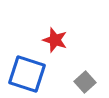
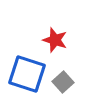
gray square: moved 22 px left
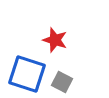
gray square: moved 1 px left; rotated 20 degrees counterclockwise
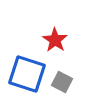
red star: rotated 15 degrees clockwise
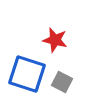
red star: rotated 20 degrees counterclockwise
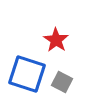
red star: moved 1 px right; rotated 20 degrees clockwise
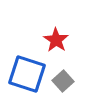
gray square: moved 1 px right, 1 px up; rotated 20 degrees clockwise
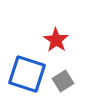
gray square: rotated 10 degrees clockwise
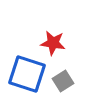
red star: moved 3 px left, 3 px down; rotated 25 degrees counterclockwise
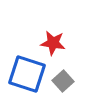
gray square: rotated 10 degrees counterclockwise
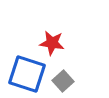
red star: moved 1 px left
